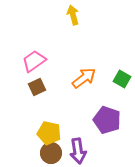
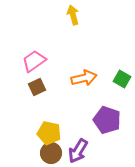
orange arrow: rotated 25 degrees clockwise
purple arrow: rotated 40 degrees clockwise
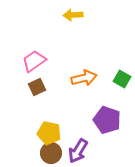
yellow arrow: rotated 78 degrees counterclockwise
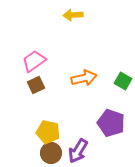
green square: moved 1 px right, 2 px down
brown square: moved 1 px left, 2 px up
purple pentagon: moved 4 px right, 3 px down
yellow pentagon: moved 1 px left, 1 px up
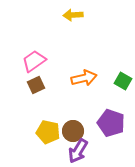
brown circle: moved 22 px right, 22 px up
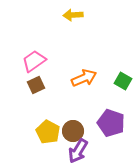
orange arrow: rotated 10 degrees counterclockwise
yellow pentagon: rotated 15 degrees clockwise
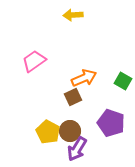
brown square: moved 37 px right, 12 px down
brown circle: moved 3 px left
purple arrow: moved 1 px left, 2 px up
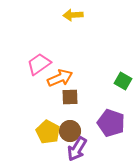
pink trapezoid: moved 5 px right, 3 px down
orange arrow: moved 24 px left
brown square: moved 3 px left; rotated 24 degrees clockwise
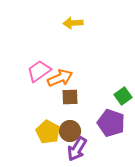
yellow arrow: moved 8 px down
pink trapezoid: moved 7 px down
green square: moved 15 px down; rotated 24 degrees clockwise
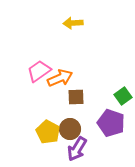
brown square: moved 6 px right
brown circle: moved 2 px up
